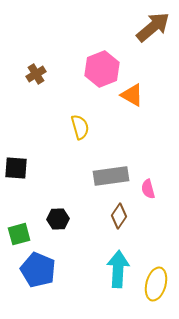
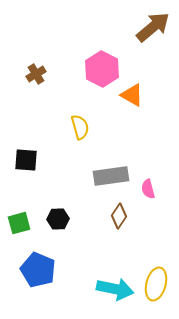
pink hexagon: rotated 12 degrees counterclockwise
black square: moved 10 px right, 8 px up
green square: moved 11 px up
cyan arrow: moved 3 px left, 20 px down; rotated 99 degrees clockwise
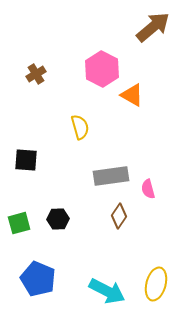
blue pentagon: moved 9 px down
cyan arrow: moved 8 px left, 2 px down; rotated 15 degrees clockwise
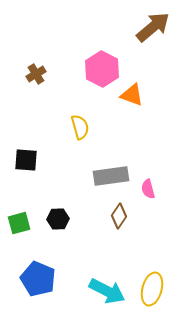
orange triangle: rotated 10 degrees counterclockwise
yellow ellipse: moved 4 px left, 5 px down
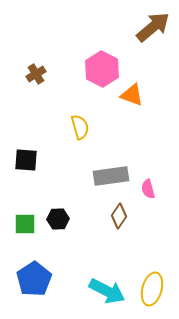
green square: moved 6 px right, 1 px down; rotated 15 degrees clockwise
blue pentagon: moved 4 px left; rotated 16 degrees clockwise
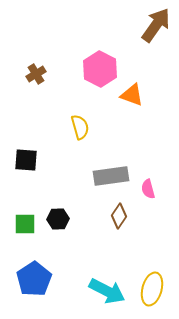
brown arrow: moved 3 px right, 2 px up; rotated 15 degrees counterclockwise
pink hexagon: moved 2 px left
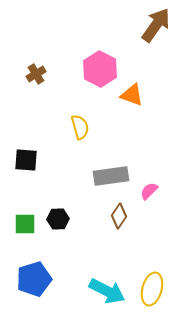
pink semicircle: moved 1 px right, 2 px down; rotated 60 degrees clockwise
blue pentagon: rotated 16 degrees clockwise
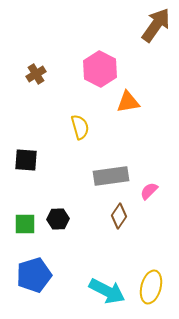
orange triangle: moved 4 px left, 7 px down; rotated 30 degrees counterclockwise
blue pentagon: moved 4 px up
yellow ellipse: moved 1 px left, 2 px up
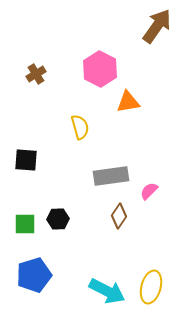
brown arrow: moved 1 px right, 1 px down
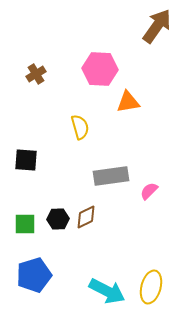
pink hexagon: rotated 24 degrees counterclockwise
brown diamond: moved 33 px left, 1 px down; rotated 30 degrees clockwise
